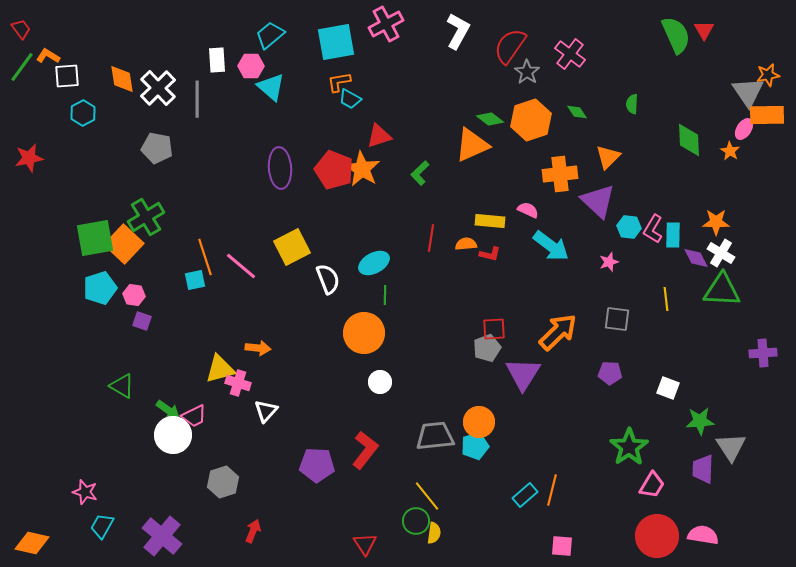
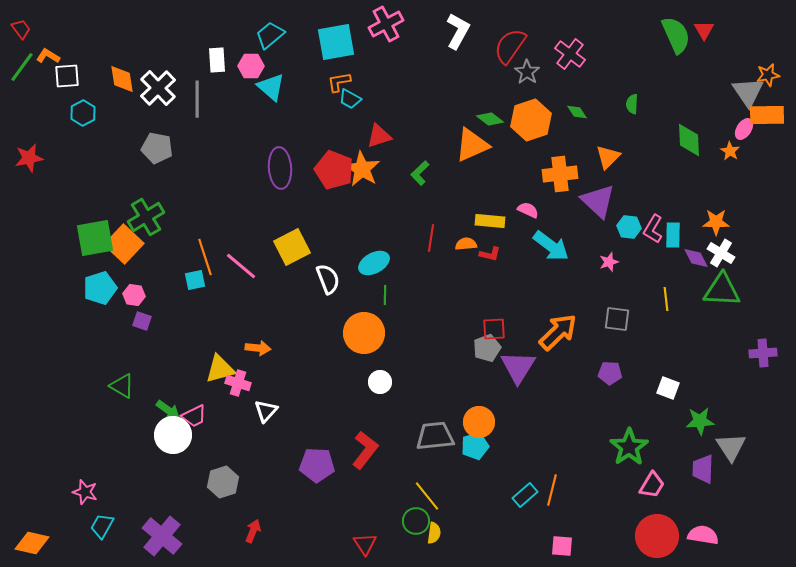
purple triangle at (523, 374): moved 5 px left, 7 px up
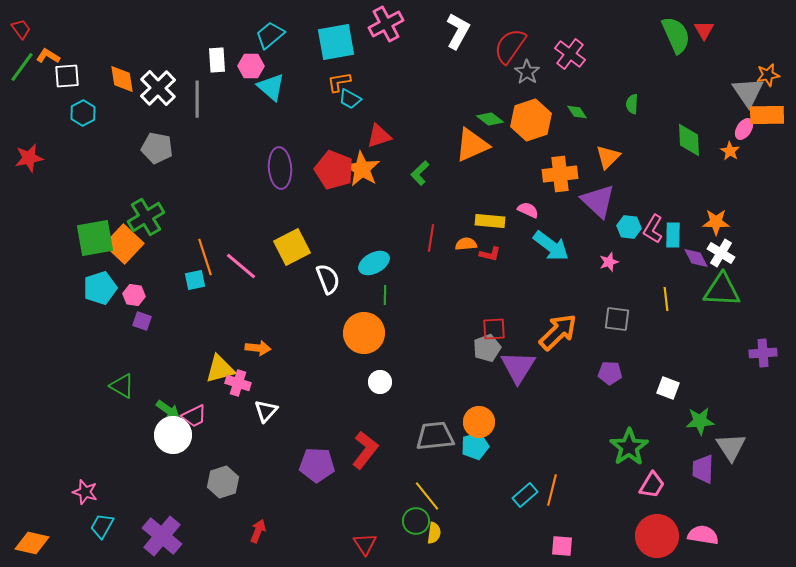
red arrow at (253, 531): moved 5 px right
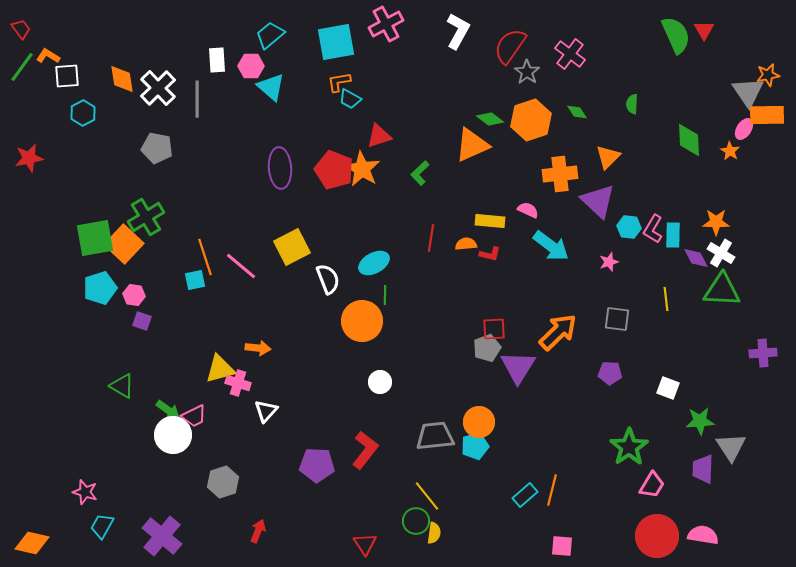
orange circle at (364, 333): moved 2 px left, 12 px up
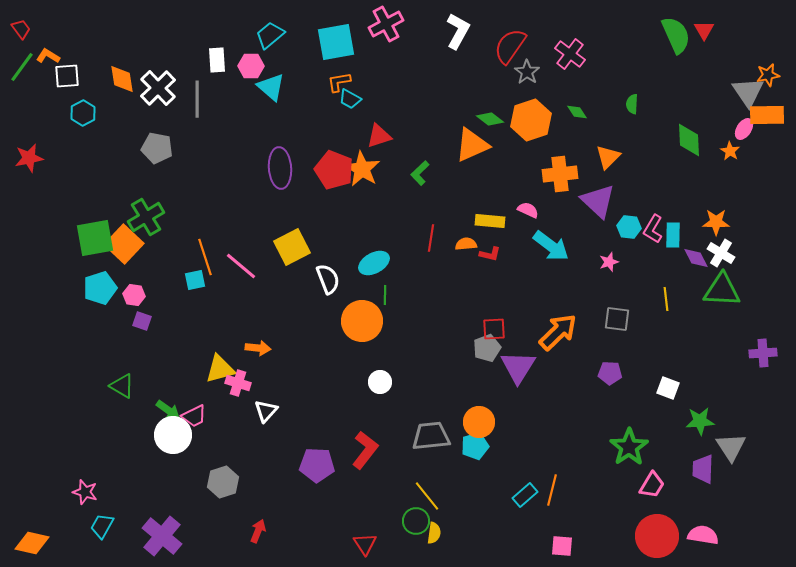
gray trapezoid at (435, 436): moved 4 px left
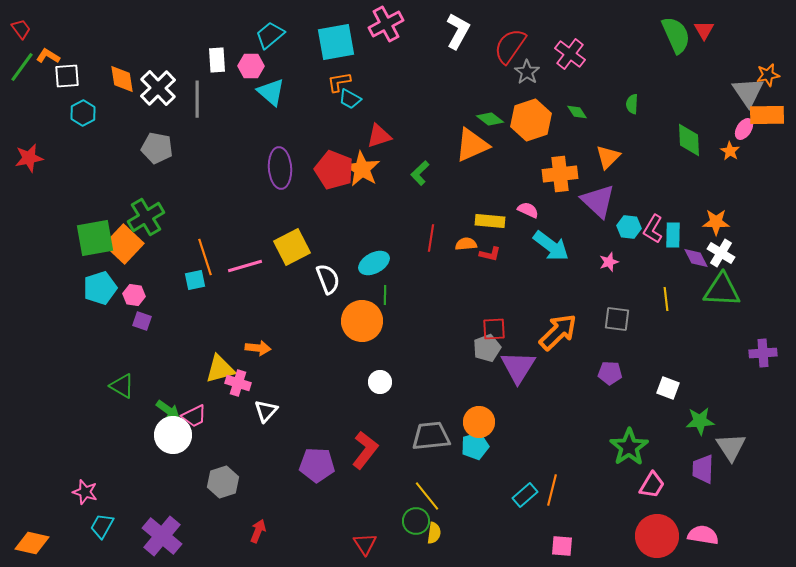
cyan triangle at (271, 87): moved 5 px down
pink line at (241, 266): moved 4 px right; rotated 56 degrees counterclockwise
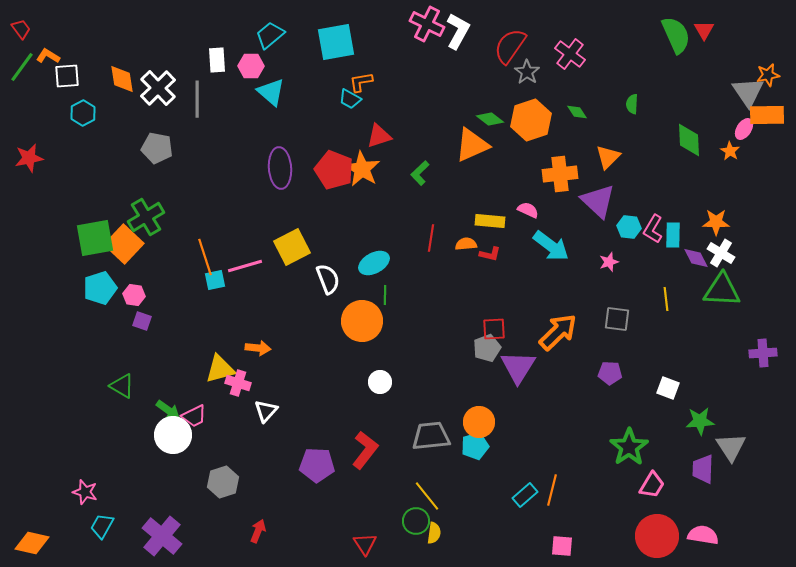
pink cross at (386, 24): moved 41 px right; rotated 36 degrees counterclockwise
orange L-shape at (339, 82): moved 22 px right
cyan square at (195, 280): moved 20 px right
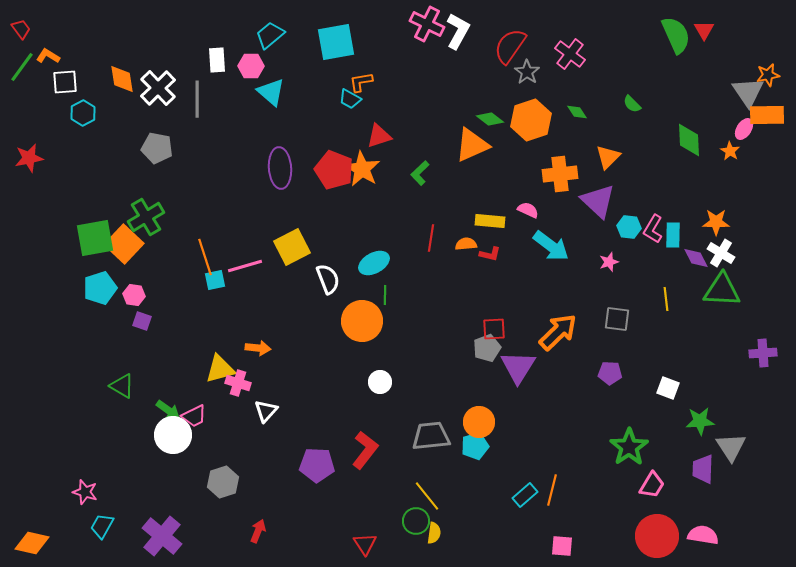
white square at (67, 76): moved 2 px left, 6 px down
green semicircle at (632, 104): rotated 48 degrees counterclockwise
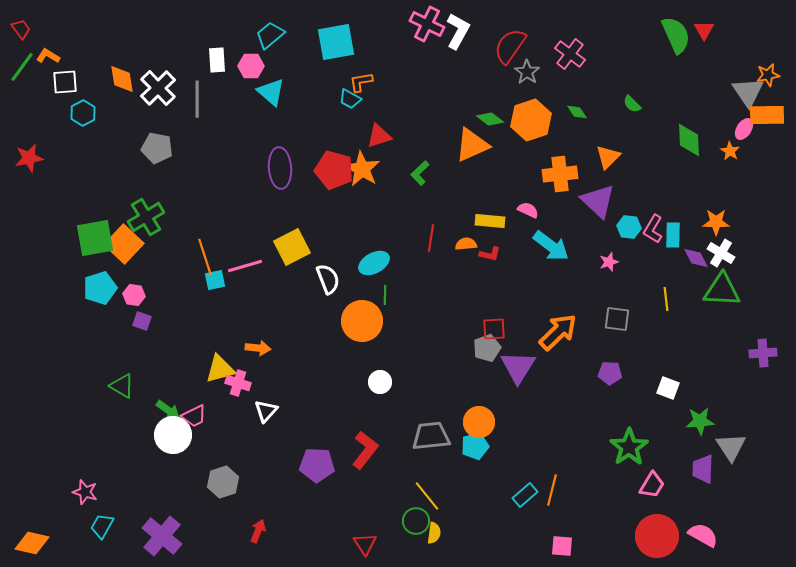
red pentagon at (334, 170): rotated 6 degrees counterclockwise
pink semicircle at (703, 535): rotated 20 degrees clockwise
